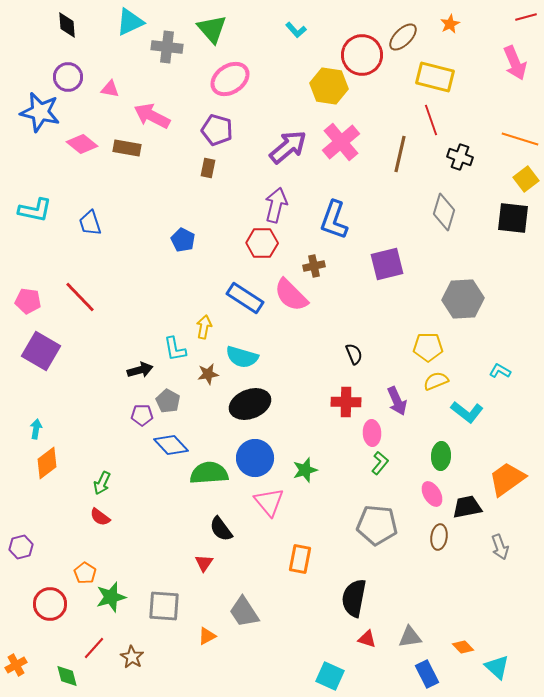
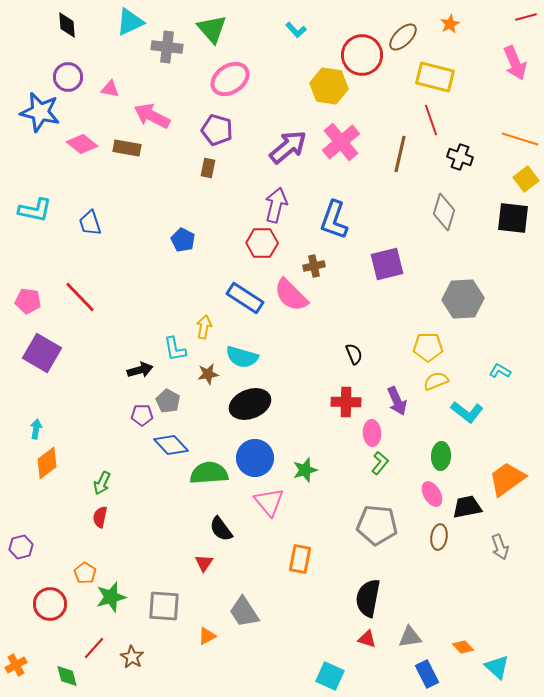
purple square at (41, 351): moved 1 px right, 2 px down
red semicircle at (100, 517): rotated 65 degrees clockwise
black semicircle at (354, 598): moved 14 px right
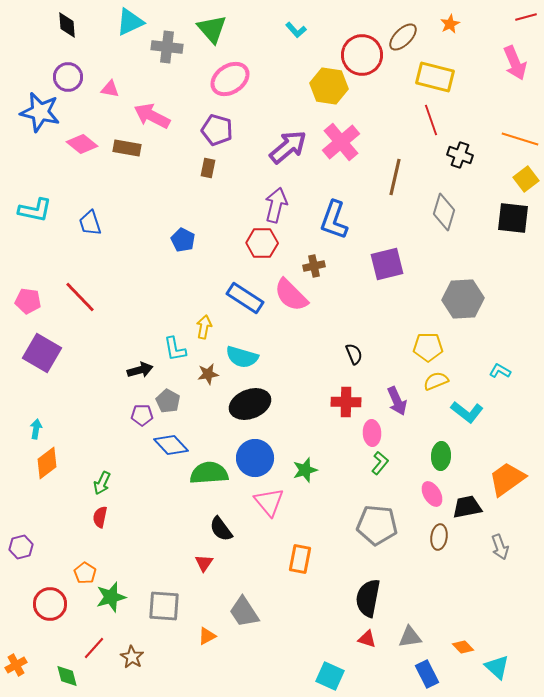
brown line at (400, 154): moved 5 px left, 23 px down
black cross at (460, 157): moved 2 px up
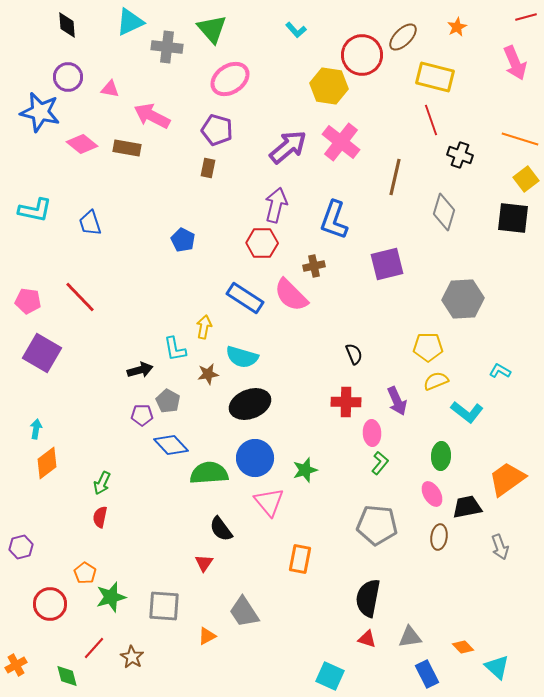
orange star at (450, 24): moved 7 px right, 3 px down
pink cross at (341, 142): rotated 12 degrees counterclockwise
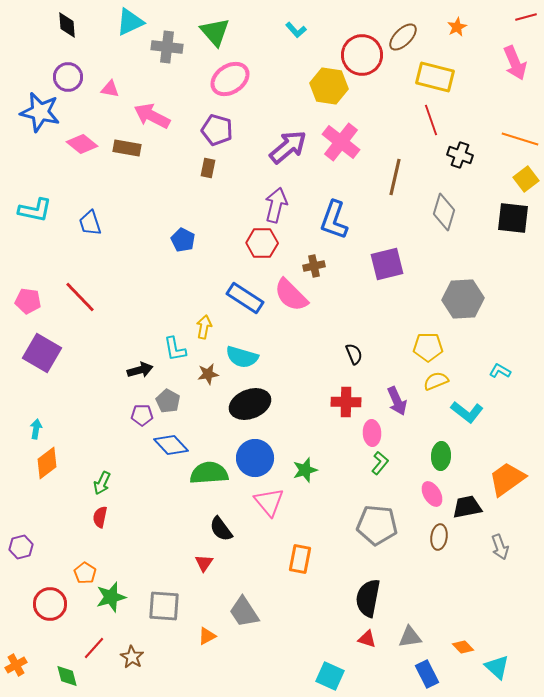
green triangle at (212, 29): moved 3 px right, 3 px down
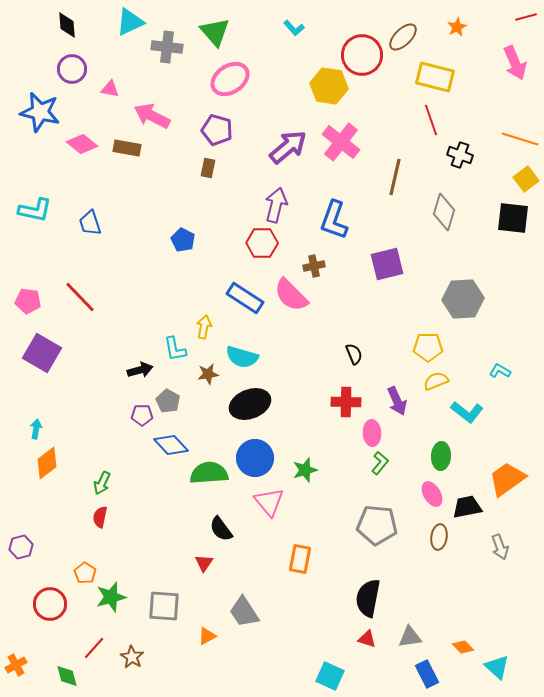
cyan L-shape at (296, 30): moved 2 px left, 2 px up
purple circle at (68, 77): moved 4 px right, 8 px up
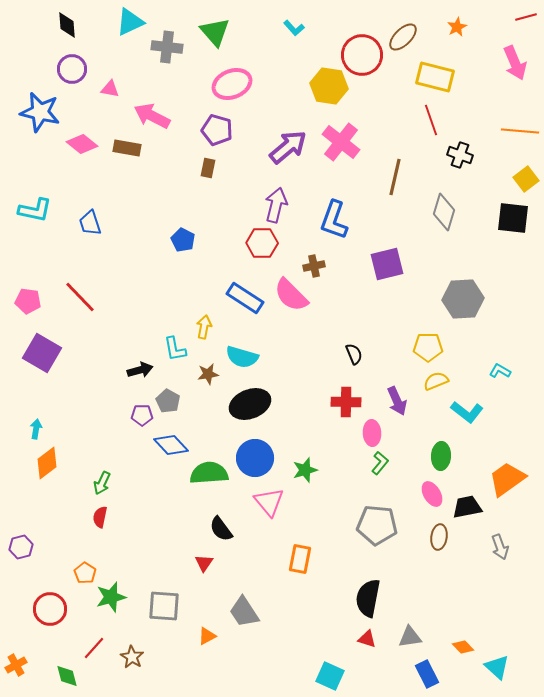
pink ellipse at (230, 79): moved 2 px right, 5 px down; rotated 12 degrees clockwise
orange line at (520, 139): moved 8 px up; rotated 12 degrees counterclockwise
red circle at (50, 604): moved 5 px down
